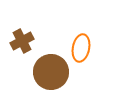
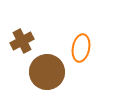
brown circle: moved 4 px left
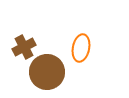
brown cross: moved 2 px right, 6 px down
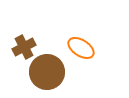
orange ellipse: rotated 68 degrees counterclockwise
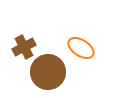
brown circle: moved 1 px right
